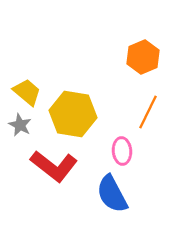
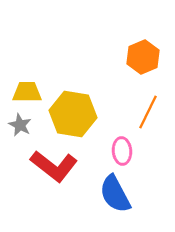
yellow trapezoid: rotated 40 degrees counterclockwise
blue semicircle: moved 3 px right
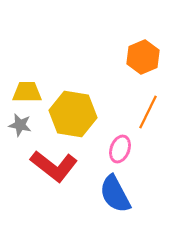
gray star: rotated 15 degrees counterclockwise
pink ellipse: moved 2 px left, 2 px up; rotated 24 degrees clockwise
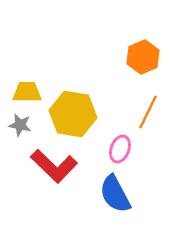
red L-shape: rotated 6 degrees clockwise
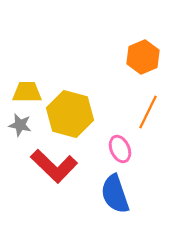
yellow hexagon: moved 3 px left; rotated 6 degrees clockwise
pink ellipse: rotated 44 degrees counterclockwise
blue semicircle: rotated 9 degrees clockwise
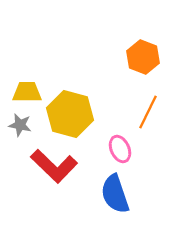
orange hexagon: rotated 16 degrees counterclockwise
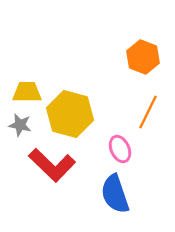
red L-shape: moved 2 px left, 1 px up
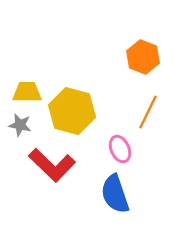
yellow hexagon: moved 2 px right, 3 px up
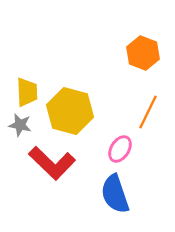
orange hexagon: moved 4 px up
yellow trapezoid: rotated 88 degrees clockwise
yellow hexagon: moved 2 px left
pink ellipse: rotated 56 degrees clockwise
red L-shape: moved 2 px up
